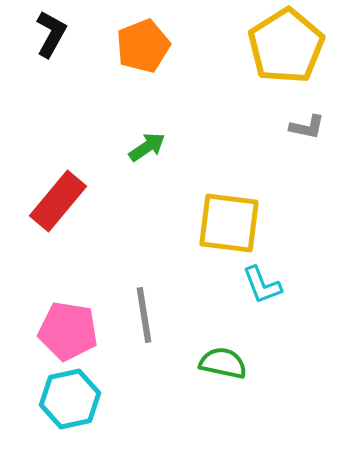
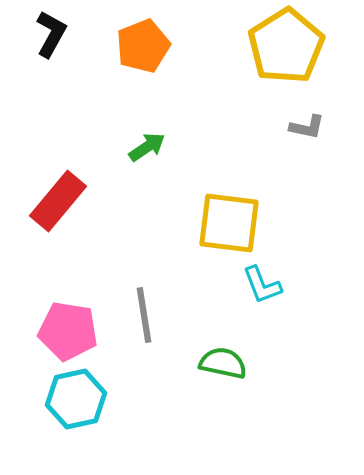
cyan hexagon: moved 6 px right
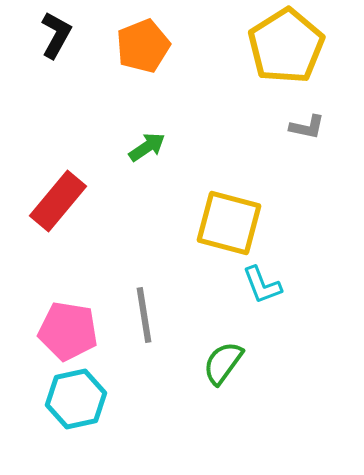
black L-shape: moved 5 px right, 1 px down
yellow square: rotated 8 degrees clockwise
green semicircle: rotated 66 degrees counterclockwise
